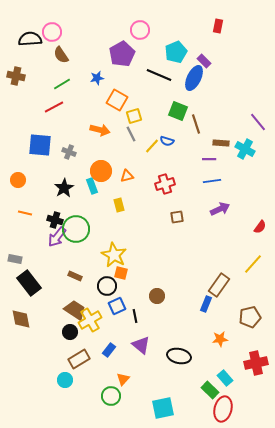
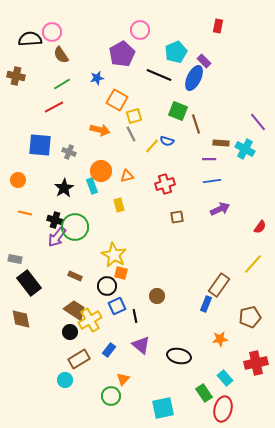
green circle at (76, 229): moved 1 px left, 2 px up
green rectangle at (210, 390): moved 6 px left, 3 px down; rotated 12 degrees clockwise
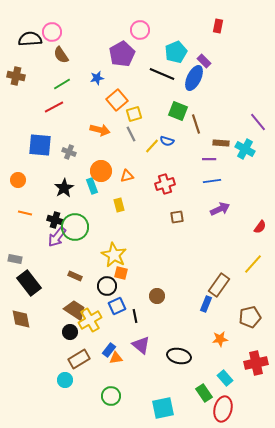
black line at (159, 75): moved 3 px right, 1 px up
orange square at (117, 100): rotated 20 degrees clockwise
yellow square at (134, 116): moved 2 px up
orange triangle at (123, 379): moved 7 px left, 21 px up; rotated 40 degrees clockwise
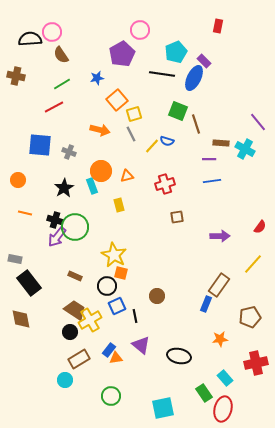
black line at (162, 74): rotated 15 degrees counterclockwise
purple arrow at (220, 209): moved 27 px down; rotated 24 degrees clockwise
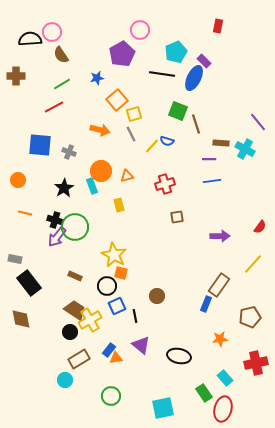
brown cross at (16, 76): rotated 12 degrees counterclockwise
